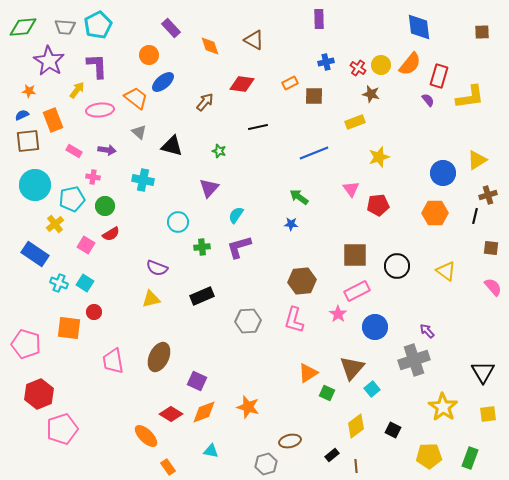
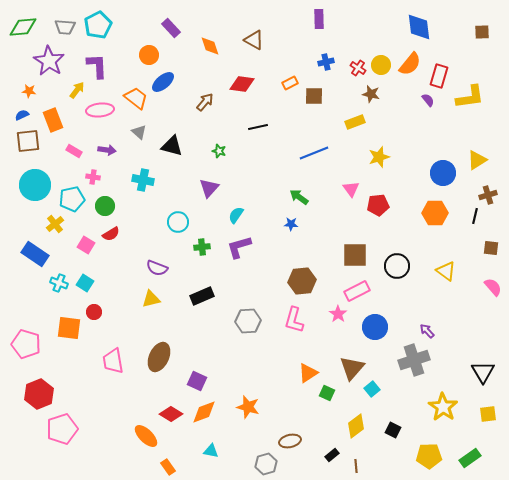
green rectangle at (470, 458): rotated 35 degrees clockwise
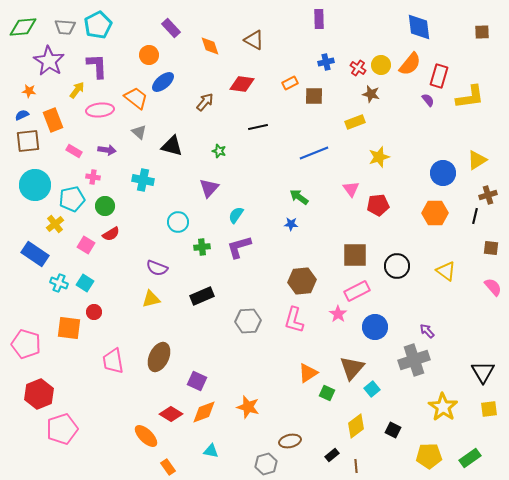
yellow square at (488, 414): moved 1 px right, 5 px up
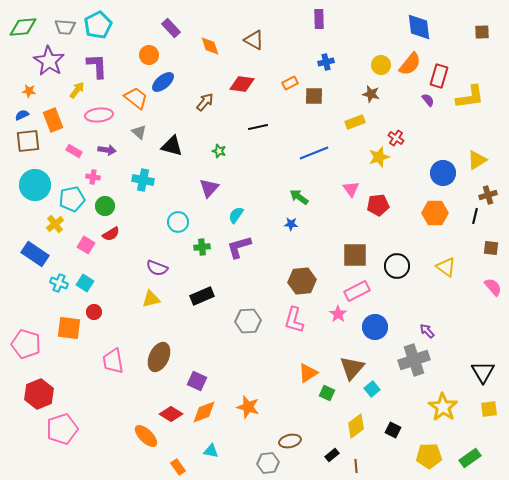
red cross at (358, 68): moved 38 px right, 70 px down
pink ellipse at (100, 110): moved 1 px left, 5 px down
yellow triangle at (446, 271): moved 4 px up
gray hexagon at (266, 464): moved 2 px right, 1 px up; rotated 10 degrees clockwise
orange rectangle at (168, 467): moved 10 px right
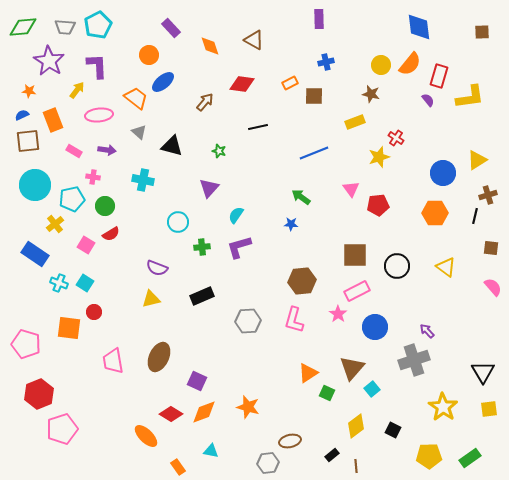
green arrow at (299, 197): moved 2 px right
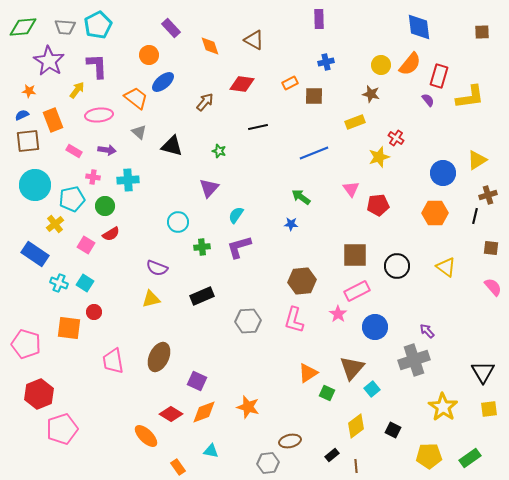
cyan cross at (143, 180): moved 15 px left; rotated 15 degrees counterclockwise
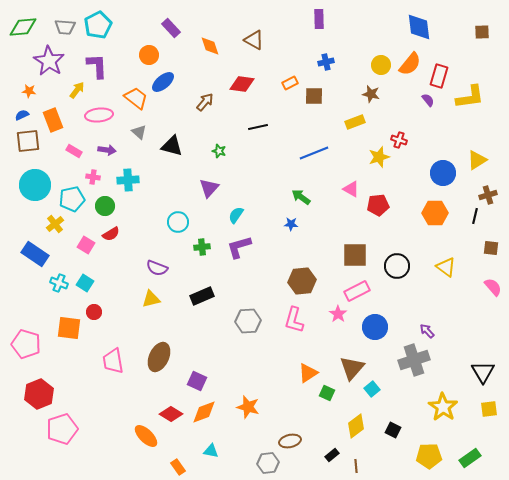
red cross at (396, 138): moved 3 px right, 2 px down; rotated 14 degrees counterclockwise
pink triangle at (351, 189): rotated 24 degrees counterclockwise
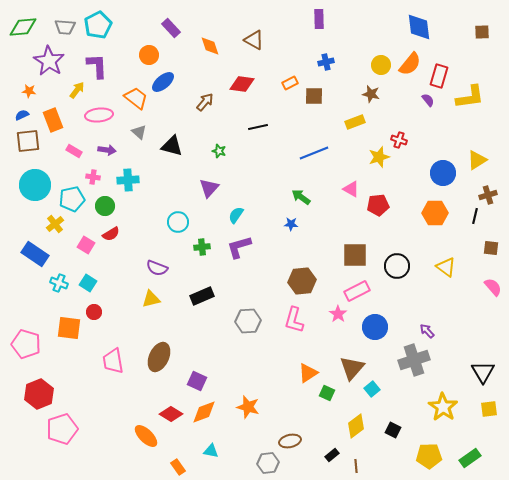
cyan square at (85, 283): moved 3 px right
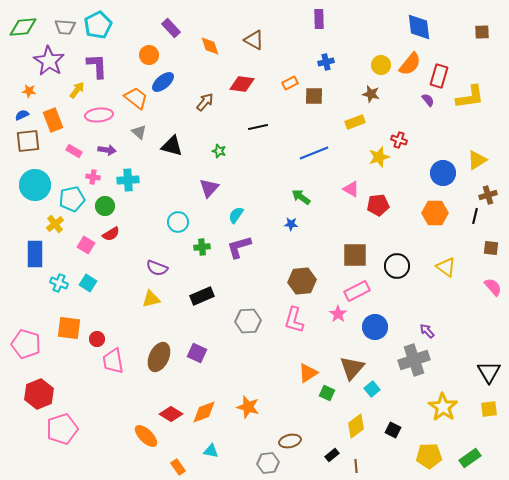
blue rectangle at (35, 254): rotated 56 degrees clockwise
red circle at (94, 312): moved 3 px right, 27 px down
black triangle at (483, 372): moved 6 px right
purple square at (197, 381): moved 28 px up
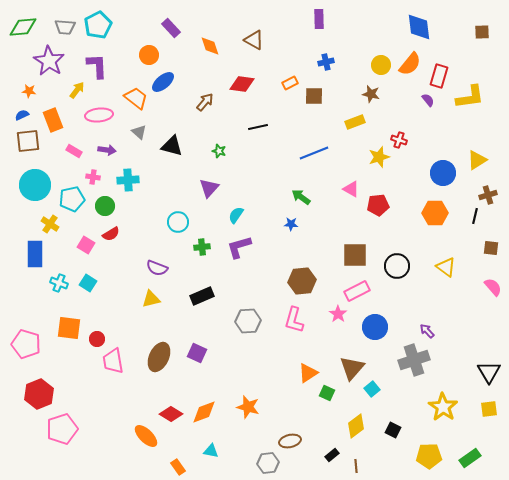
yellow cross at (55, 224): moved 5 px left; rotated 18 degrees counterclockwise
